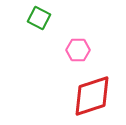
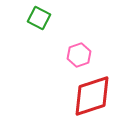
pink hexagon: moved 1 px right, 5 px down; rotated 20 degrees counterclockwise
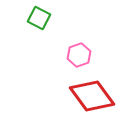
red diamond: rotated 72 degrees clockwise
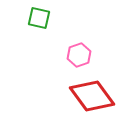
green square: rotated 15 degrees counterclockwise
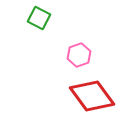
green square: rotated 15 degrees clockwise
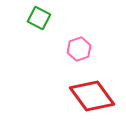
pink hexagon: moved 6 px up
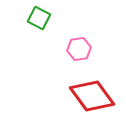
pink hexagon: rotated 10 degrees clockwise
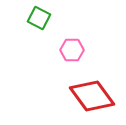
pink hexagon: moved 7 px left, 1 px down; rotated 10 degrees clockwise
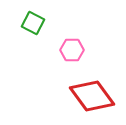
green square: moved 6 px left, 5 px down
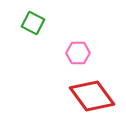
pink hexagon: moved 6 px right, 3 px down
